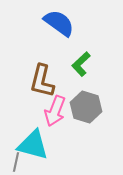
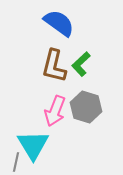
brown L-shape: moved 12 px right, 15 px up
cyan triangle: rotated 44 degrees clockwise
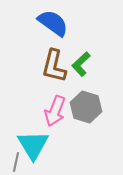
blue semicircle: moved 6 px left
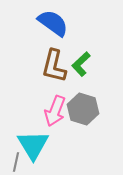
gray hexagon: moved 3 px left, 2 px down
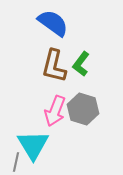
green L-shape: rotated 10 degrees counterclockwise
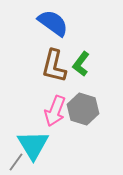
gray line: rotated 24 degrees clockwise
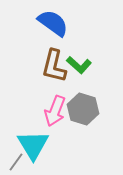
green L-shape: moved 2 px left, 1 px down; rotated 85 degrees counterclockwise
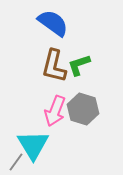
green L-shape: rotated 120 degrees clockwise
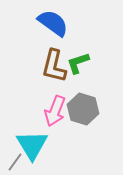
green L-shape: moved 1 px left, 2 px up
cyan triangle: moved 1 px left
gray line: moved 1 px left
